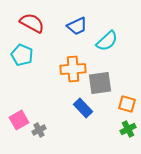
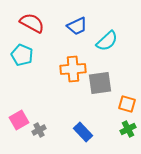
blue rectangle: moved 24 px down
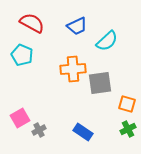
pink square: moved 1 px right, 2 px up
blue rectangle: rotated 12 degrees counterclockwise
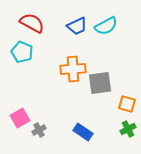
cyan semicircle: moved 1 px left, 15 px up; rotated 15 degrees clockwise
cyan pentagon: moved 3 px up
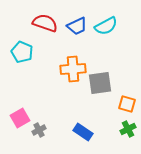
red semicircle: moved 13 px right; rotated 10 degrees counterclockwise
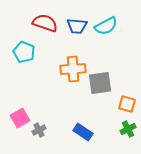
blue trapezoid: rotated 30 degrees clockwise
cyan pentagon: moved 2 px right
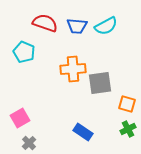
gray cross: moved 10 px left, 13 px down; rotated 16 degrees counterclockwise
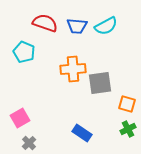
blue rectangle: moved 1 px left, 1 px down
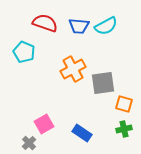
blue trapezoid: moved 2 px right
orange cross: rotated 25 degrees counterclockwise
gray square: moved 3 px right
orange square: moved 3 px left
pink square: moved 24 px right, 6 px down
green cross: moved 4 px left; rotated 14 degrees clockwise
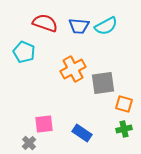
pink square: rotated 24 degrees clockwise
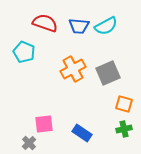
gray square: moved 5 px right, 10 px up; rotated 15 degrees counterclockwise
